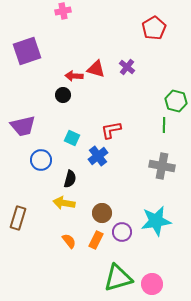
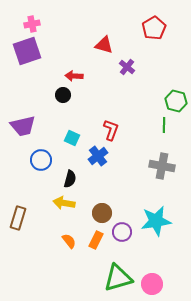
pink cross: moved 31 px left, 13 px down
red triangle: moved 8 px right, 24 px up
red L-shape: rotated 120 degrees clockwise
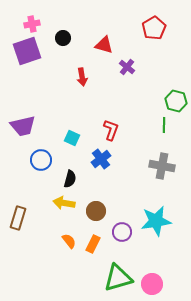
red arrow: moved 8 px right, 1 px down; rotated 102 degrees counterclockwise
black circle: moved 57 px up
blue cross: moved 3 px right, 3 px down
brown circle: moved 6 px left, 2 px up
orange rectangle: moved 3 px left, 4 px down
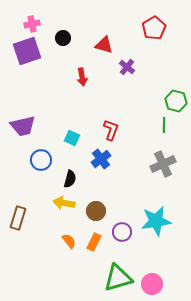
gray cross: moved 1 px right, 2 px up; rotated 35 degrees counterclockwise
orange rectangle: moved 1 px right, 2 px up
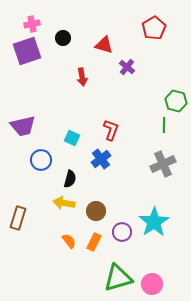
cyan star: moved 2 px left, 1 px down; rotated 24 degrees counterclockwise
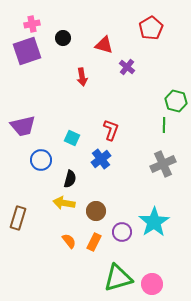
red pentagon: moved 3 px left
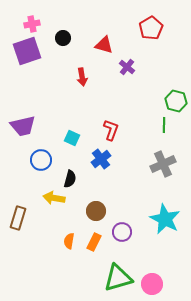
yellow arrow: moved 10 px left, 5 px up
cyan star: moved 11 px right, 3 px up; rotated 12 degrees counterclockwise
orange semicircle: rotated 133 degrees counterclockwise
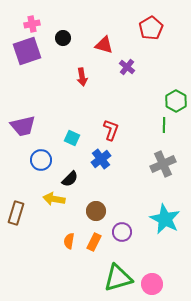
green hexagon: rotated 15 degrees clockwise
black semicircle: rotated 30 degrees clockwise
yellow arrow: moved 1 px down
brown rectangle: moved 2 px left, 5 px up
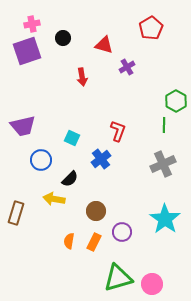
purple cross: rotated 21 degrees clockwise
red L-shape: moved 7 px right, 1 px down
cyan star: rotated 8 degrees clockwise
